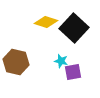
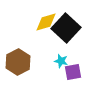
yellow diamond: rotated 35 degrees counterclockwise
black square: moved 8 px left
brown hexagon: moved 2 px right; rotated 20 degrees clockwise
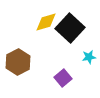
black square: moved 4 px right
cyan star: moved 28 px right, 4 px up; rotated 24 degrees counterclockwise
purple square: moved 10 px left, 6 px down; rotated 30 degrees counterclockwise
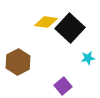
yellow diamond: rotated 25 degrees clockwise
cyan star: moved 1 px left, 1 px down
purple square: moved 8 px down
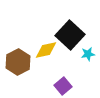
yellow diamond: moved 28 px down; rotated 20 degrees counterclockwise
black square: moved 7 px down
cyan star: moved 4 px up
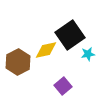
black square: rotated 12 degrees clockwise
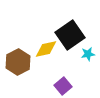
yellow diamond: moved 1 px up
